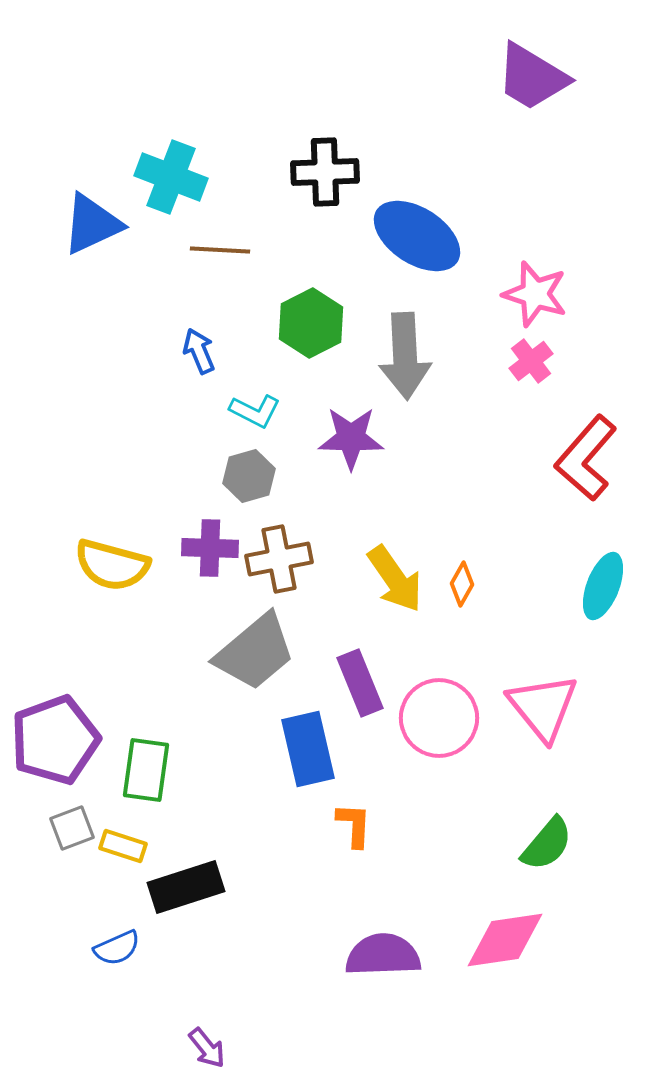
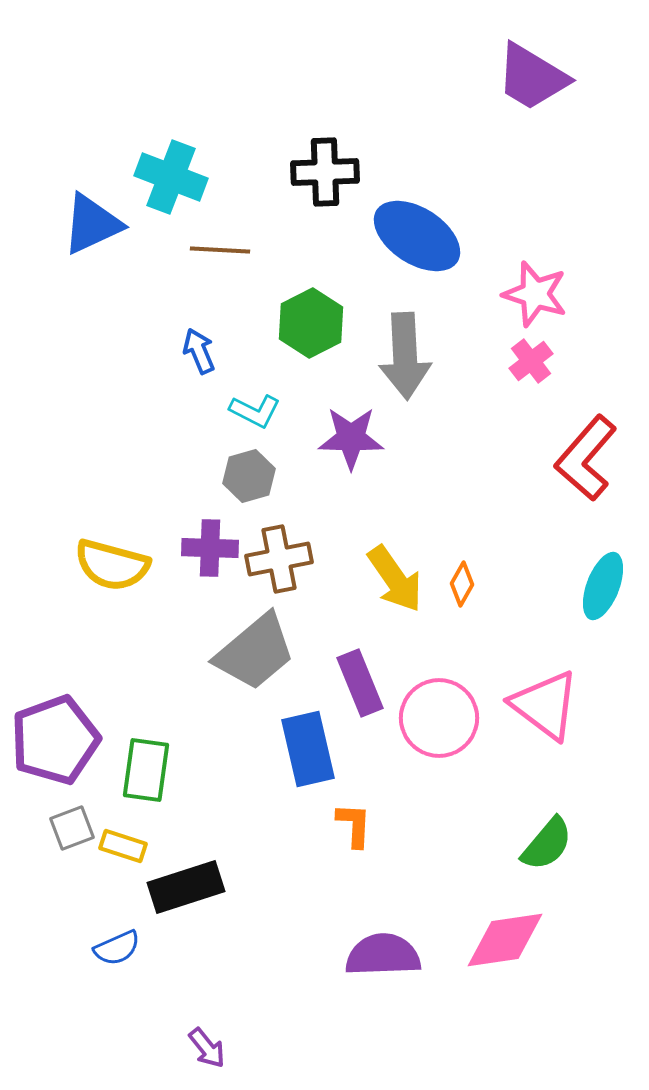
pink triangle: moved 2 px right, 2 px up; rotated 14 degrees counterclockwise
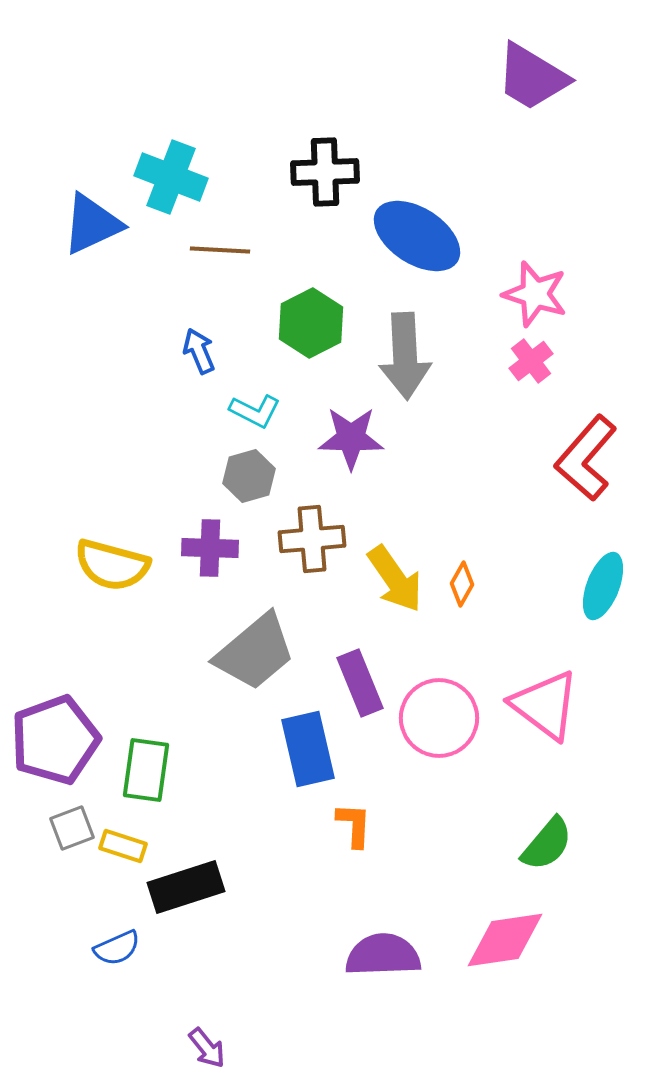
brown cross: moved 33 px right, 20 px up; rotated 6 degrees clockwise
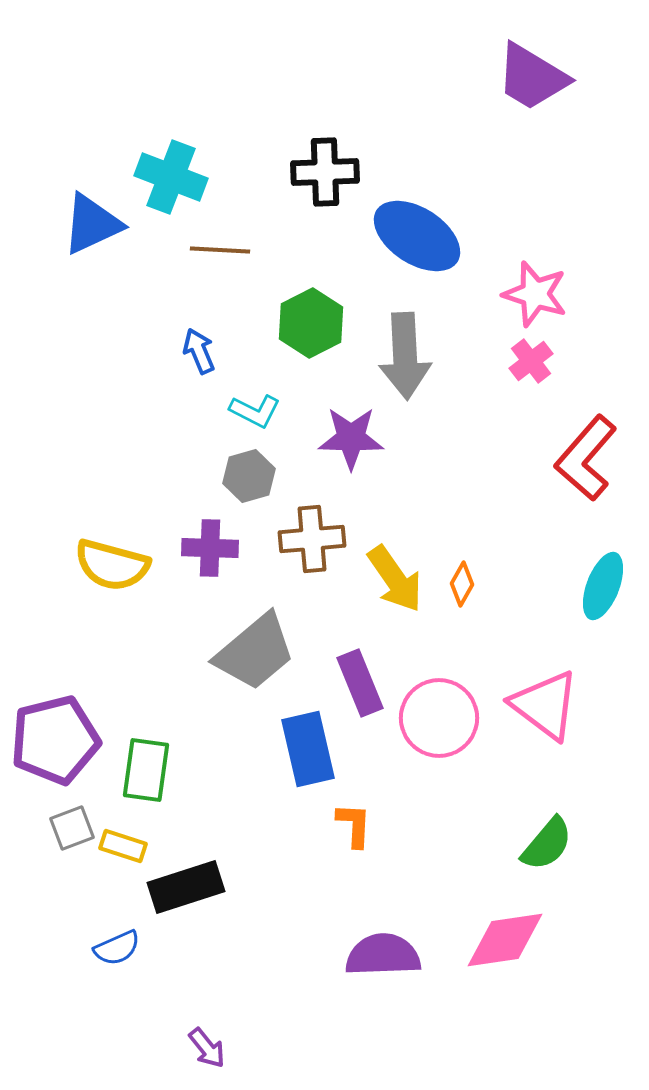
purple pentagon: rotated 6 degrees clockwise
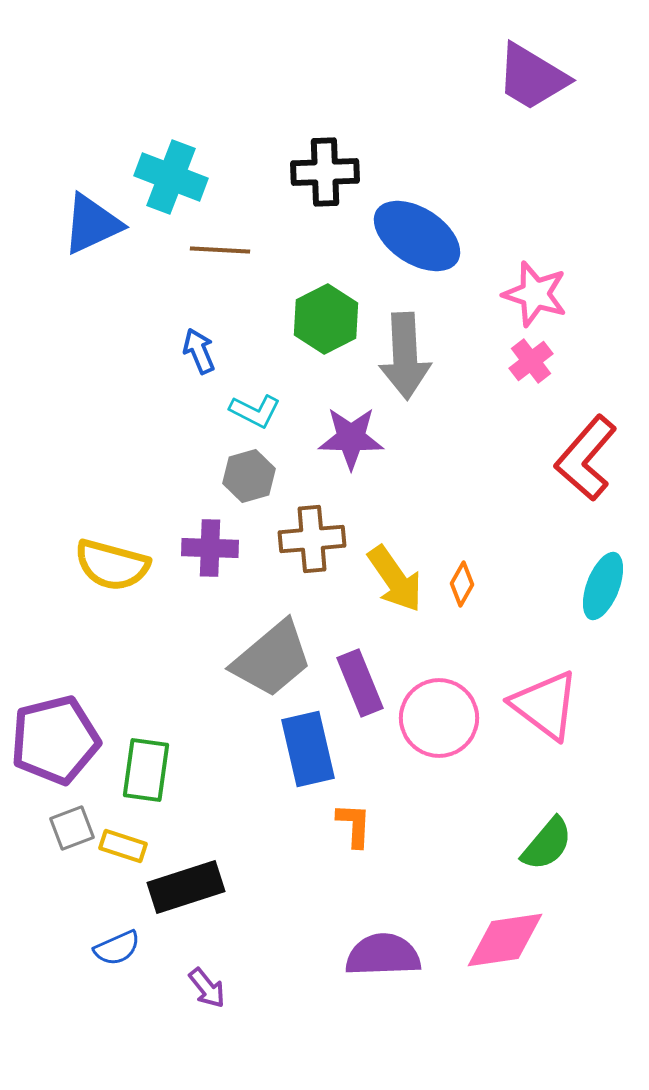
green hexagon: moved 15 px right, 4 px up
gray trapezoid: moved 17 px right, 7 px down
purple arrow: moved 60 px up
